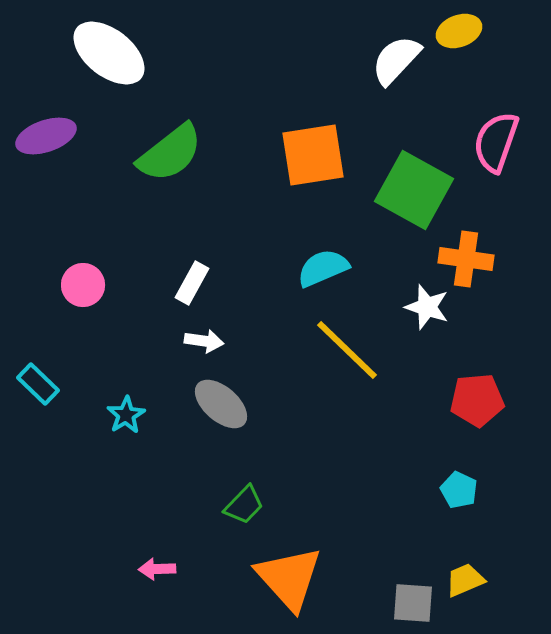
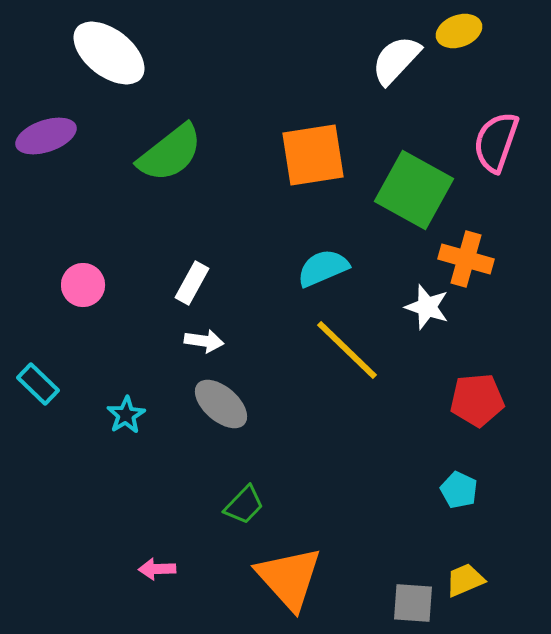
orange cross: rotated 8 degrees clockwise
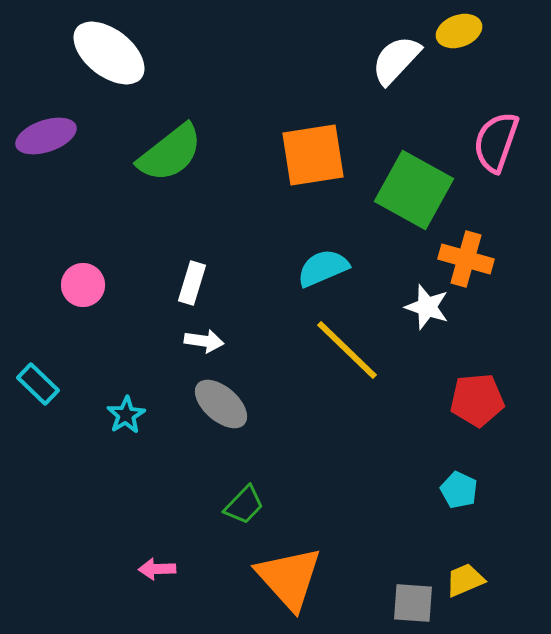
white rectangle: rotated 12 degrees counterclockwise
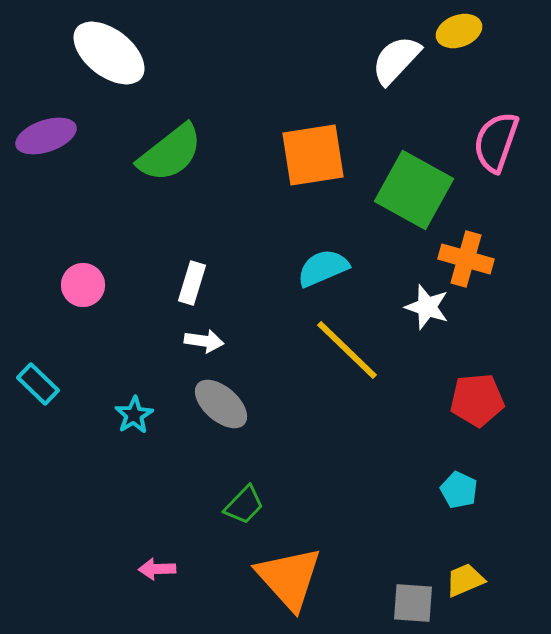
cyan star: moved 8 px right
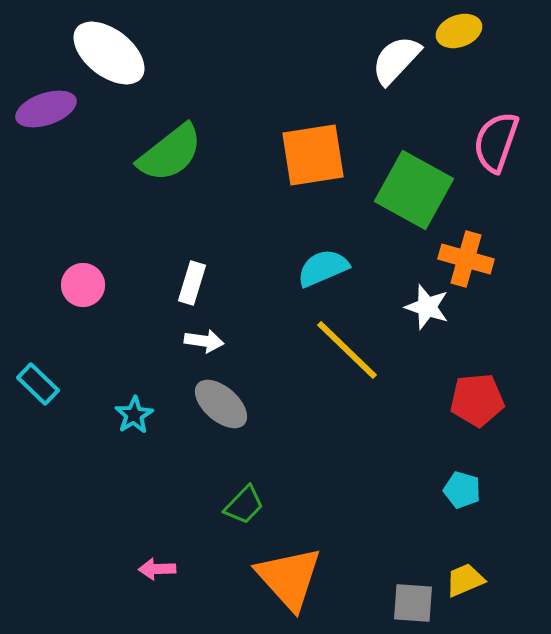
purple ellipse: moved 27 px up
cyan pentagon: moved 3 px right; rotated 9 degrees counterclockwise
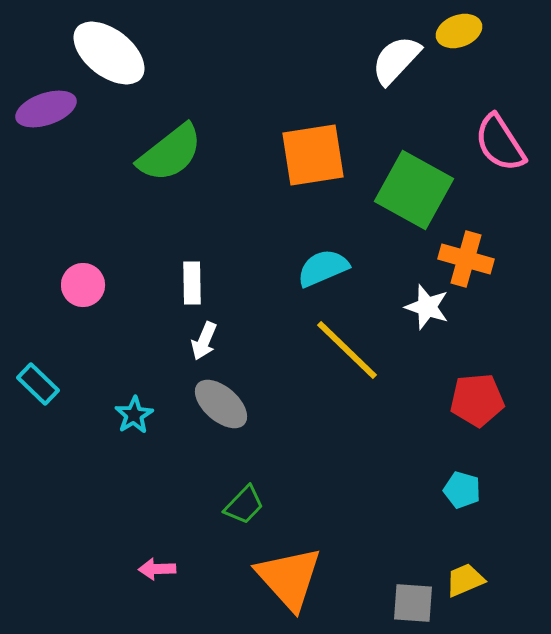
pink semicircle: moved 4 px right, 1 px down; rotated 52 degrees counterclockwise
white rectangle: rotated 18 degrees counterclockwise
white arrow: rotated 105 degrees clockwise
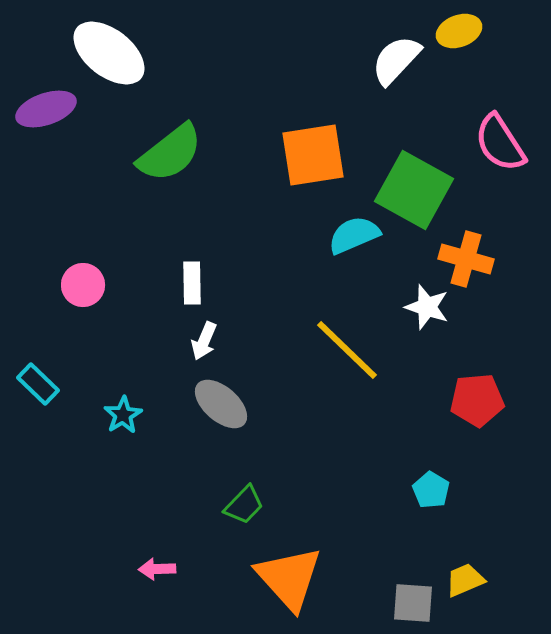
cyan semicircle: moved 31 px right, 33 px up
cyan star: moved 11 px left
cyan pentagon: moved 31 px left; rotated 15 degrees clockwise
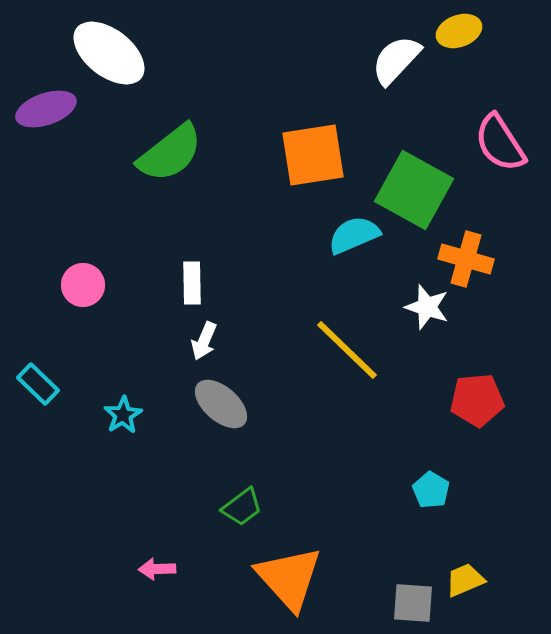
green trapezoid: moved 2 px left, 2 px down; rotated 9 degrees clockwise
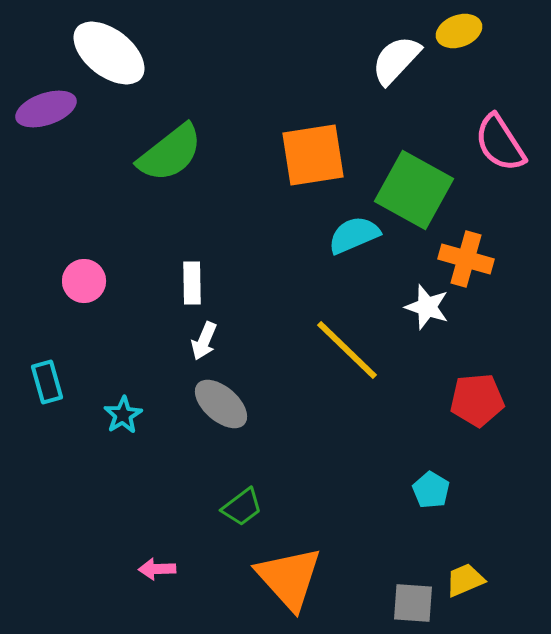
pink circle: moved 1 px right, 4 px up
cyan rectangle: moved 9 px right, 2 px up; rotated 30 degrees clockwise
